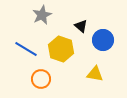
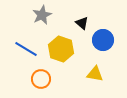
black triangle: moved 1 px right, 3 px up
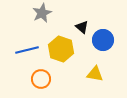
gray star: moved 2 px up
black triangle: moved 4 px down
blue line: moved 1 px right, 1 px down; rotated 45 degrees counterclockwise
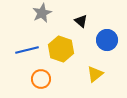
black triangle: moved 1 px left, 6 px up
blue circle: moved 4 px right
yellow triangle: rotated 48 degrees counterclockwise
